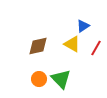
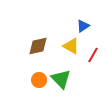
yellow triangle: moved 1 px left, 2 px down
red line: moved 3 px left, 7 px down
orange circle: moved 1 px down
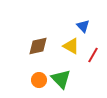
blue triangle: rotated 40 degrees counterclockwise
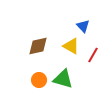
green triangle: moved 2 px right; rotated 30 degrees counterclockwise
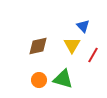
yellow triangle: moved 1 px right, 1 px up; rotated 30 degrees clockwise
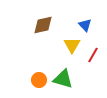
blue triangle: moved 2 px right, 1 px up
brown diamond: moved 5 px right, 21 px up
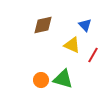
yellow triangle: rotated 36 degrees counterclockwise
orange circle: moved 2 px right
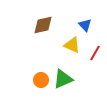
red line: moved 2 px right, 2 px up
green triangle: rotated 40 degrees counterclockwise
